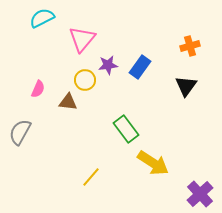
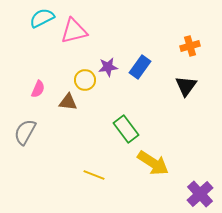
pink triangle: moved 8 px left, 8 px up; rotated 36 degrees clockwise
purple star: moved 2 px down
gray semicircle: moved 5 px right
yellow line: moved 3 px right, 2 px up; rotated 70 degrees clockwise
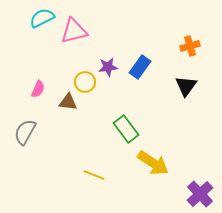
yellow circle: moved 2 px down
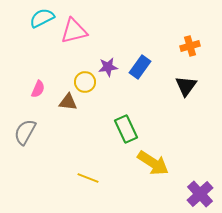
green rectangle: rotated 12 degrees clockwise
yellow line: moved 6 px left, 3 px down
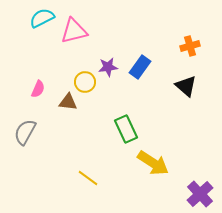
black triangle: rotated 25 degrees counterclockwise
yellow line: rotated 15 degrees clockwise
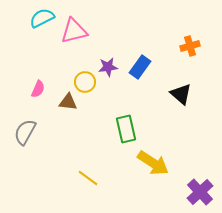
black triangle: moved 5 px left, 8 px down
green rectangle: rotated 12 degrees clockwise
purple cross: moved 2 px up
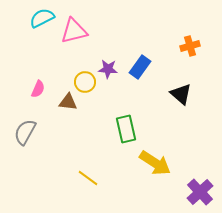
purple star: moved 2 px down; rotated 12 degrees clockwise
yellow arrow: moved 2 px right
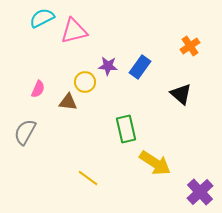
orange cross: rotated 18 degrees counterclockwise
purple star: moved 3 px up
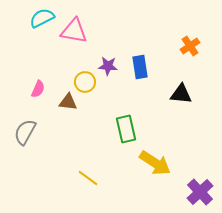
pink triangle: rotated 24 degrees clockwise
blue rectangle: rotated 45 degrees counterclockwise
black triangle: rotated 35 degrees counterclockwise
